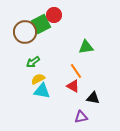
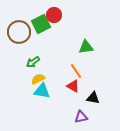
brown circle: moved 6 px left
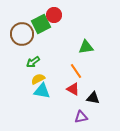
brown circle: moved 3 px right, 2 px down
red triangle: moved 3 px down
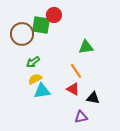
green square: moved 1 px down; rotated 36 degrees clockwise
yellow semicircle: moved 3 px left
cyan triangle: rotated 18 degrees counterclockwise
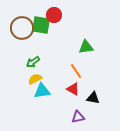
brown circle: moved 6 px up
purple triangle: moved 3 px left
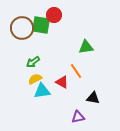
red triangle: moved 11 px left, 7 px up
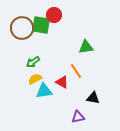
cyan triangle: moved 2 px right
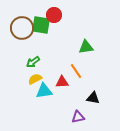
red triangle: rotated 32 degrees counterclockwise
